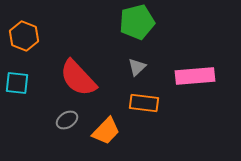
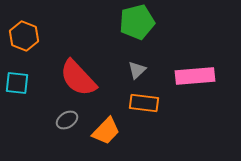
gray triangle: moved 3 px down
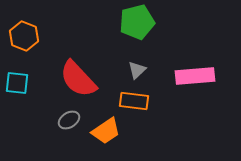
red semicircle: moved 1 px down
orange rectangle: moved 10 px left, 2 px up
gray ellipse: moved 2 px right
orange trapezoid: rotated 12 degrees clockwise
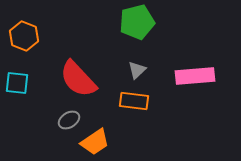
orange trapezoid: moved 11 px left, 11 px down
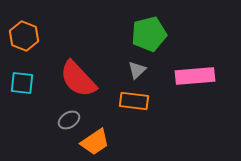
green pentagon: moved 12 px right, 12 px down
cyan square: moved 5 px right
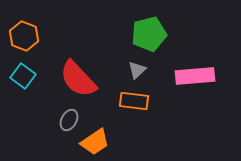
cyan square: moved 1 px right, 7 px up; rotated 30 degrees clockwise
gray ellipse: rotated 30 degrees counterclockwise
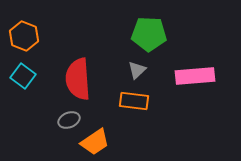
green pentagon: rotated 16 degrees clockwise
red semicircle: rotated 39 degrees clockwise
gray ellipse: rotated 40 degrees clockwise
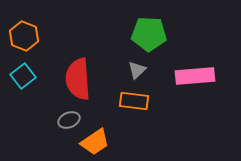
cyan square: rotated 15 degrees clockwise
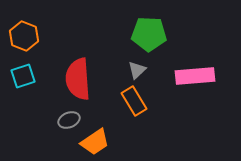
cyan square: rotated 20 degrees clockwise
orange rectangle: rotated 52 degrees clockwise
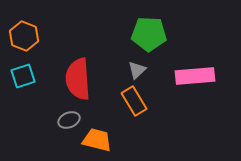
orange trapezoid: moved 2 px right, 2 px up; rotated 132 degrees counterclockwise
